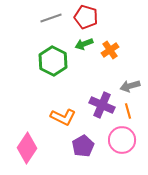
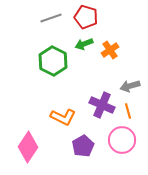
pink diamond: moved 1 px right, 1 px up
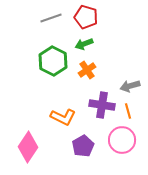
orange cross: moved 23 px left, 20 px down
purple cross: rotated 15 degrees counterclockwise
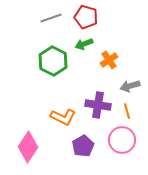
orange cross: moved 22 px right, 10 px up
purple cross: moved 4 px left
orange line: moved 1 px left
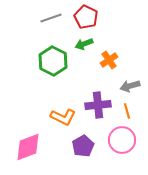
red pentagon: rotated 10 degrees clockwise
purple cross: rotated 15 degrees counterclockwise
pink diamond: rotated 36 degrees clockwise
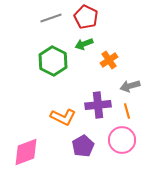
pink diamond: moved 2 px left, 5 px down
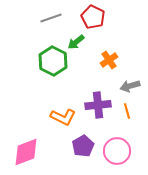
red pentagon: moved 7 px right
green arrow: moved 8 px left, 2 px up; rotated 18 degrees counterclockwise
pink circle: moved 5 px left, 11 px down
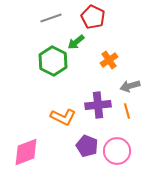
purple pentagon: moved 4 px right; rotated 20 degrees counterclockwise
